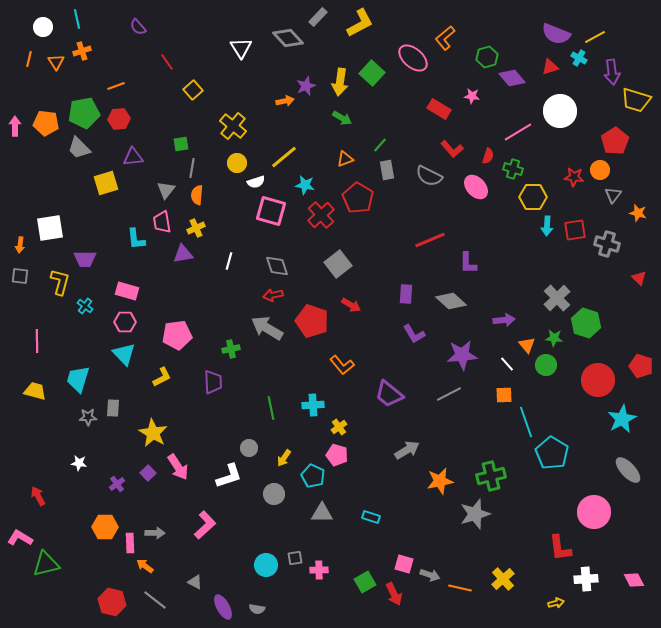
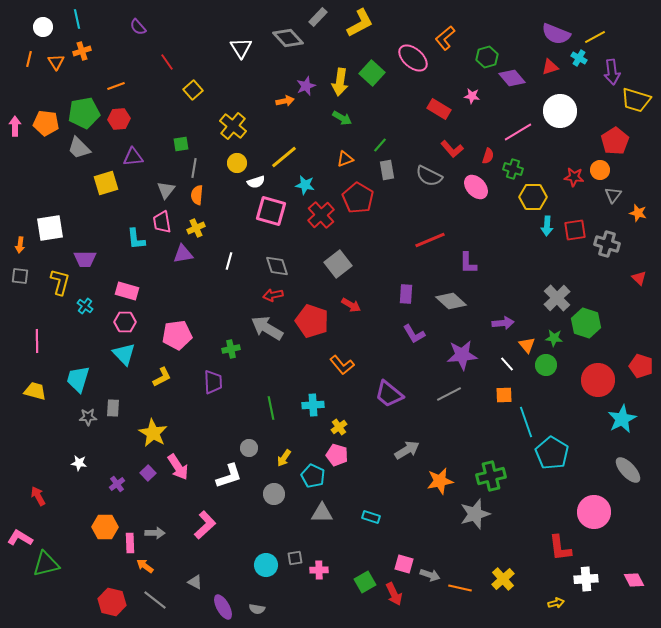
gray line at (192, 168): moved 2 px right
purple arrow at (504, 320): moved 1 px left, 3 px down
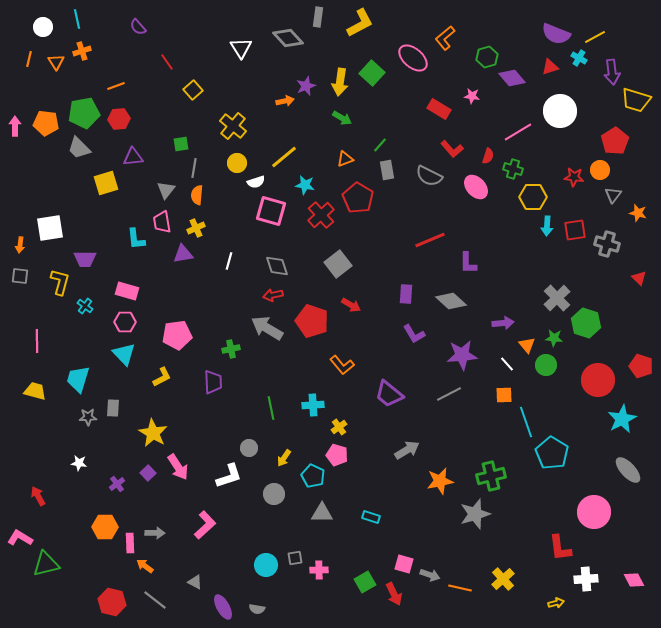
gray rectangle at (318, 17): rotated 36 degrees counterclockwise
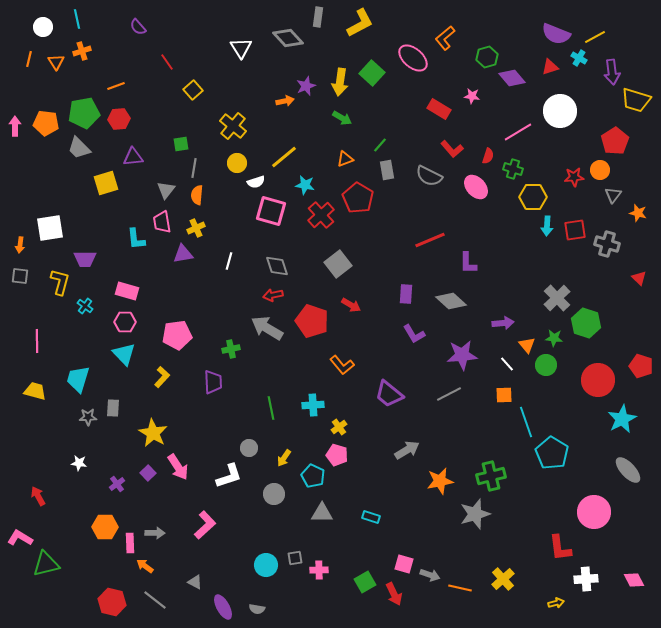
red star at (574, 177): rotated 12 degrees counterclockwise
yellow L-shape at (162, 377): rotated 20 degrees counterclockwise
